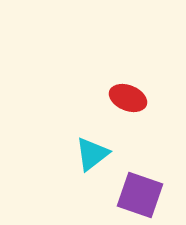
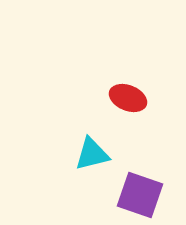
cyan triangle: rotated 24 degrees clockwise
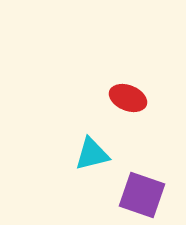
purple square: moved 2 px right
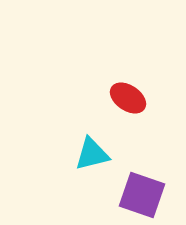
red ellipse: rotated 12 degrees clockwise
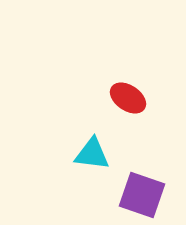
cyan triangle: rotated 21 degrees clockwise
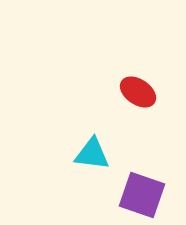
red ellipse: moved 10 px right, 6 px up
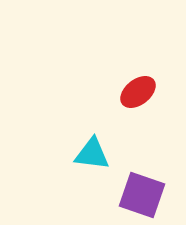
red ellipse: rotated 72 degrees counterclockwise
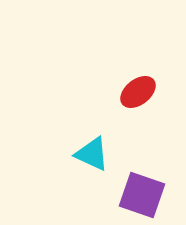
cyan triangle: rotated 18 degrees clockwise
